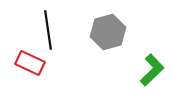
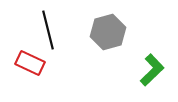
black line: rotated 6 degrees counterclockwise
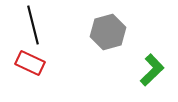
black line: moved 15 px left, 5 px up
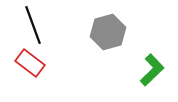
black line: rotated 6 degrees counterclockwise
red rectangle: rotated 12 degrees clockwise
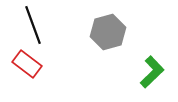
red rectangle: moved 3 px left, 1 px down
green L-shape: moved 2 px down
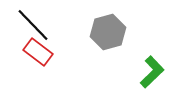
black line: rotated 24 degrees counterclockwise
red rectangle: moved 11 px right, 12 px up
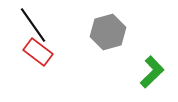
black line: rotated 9 degrees clockwise
